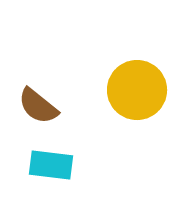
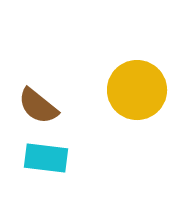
cyan rectangle: moved 5 px left, 7 px up
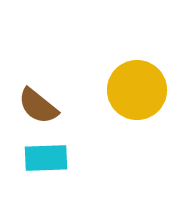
cyan rectangle: rotated 9 degrees counterclockwise
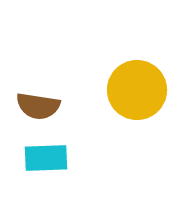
brown semicircle: rotated 30 degrees counterclockwise
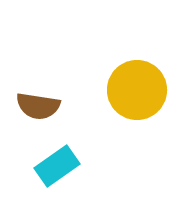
cyan rectangle: moved 11 px right, 8 px down; rotated 33 degrees counterclockwise
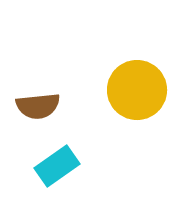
brown semicircle: rotated 15 degrees counterclockwise
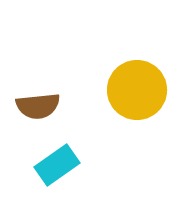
cyan rectangle: moved 1 px up
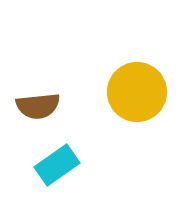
yellow circle: moved 2 px down
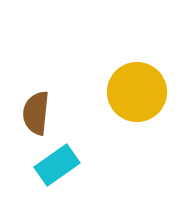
brown semicircle: moved 2 px left, 7 px down; rotated 102 degrees clockwise
